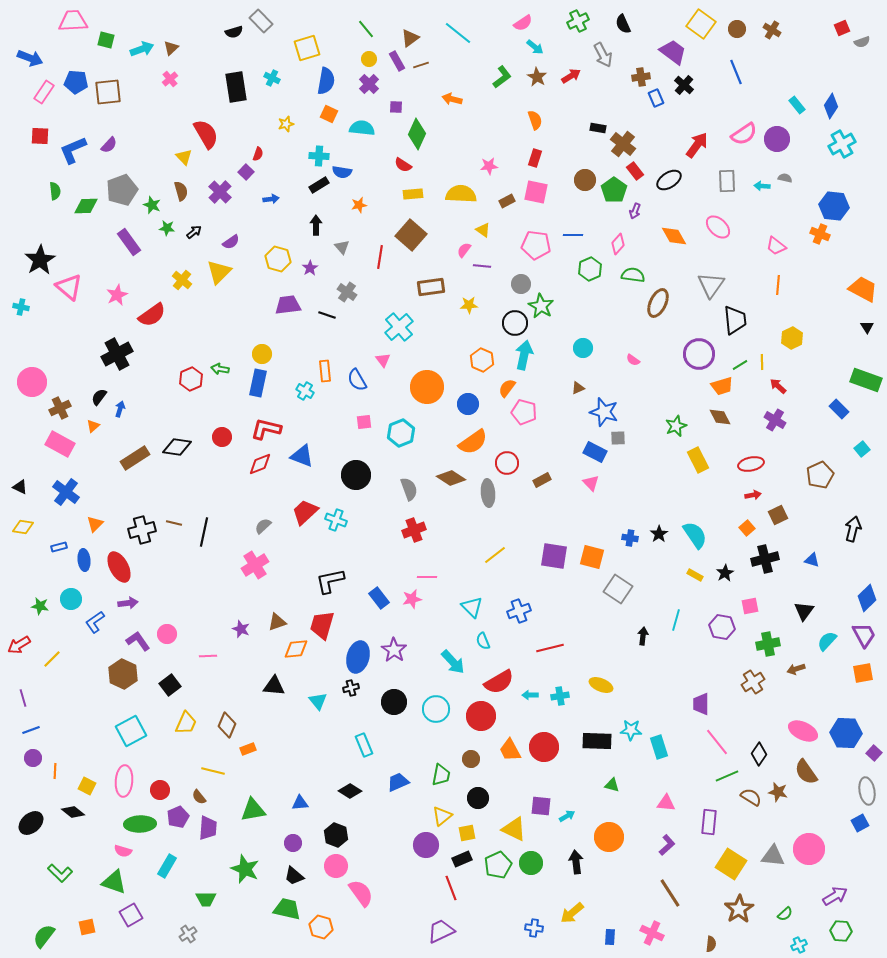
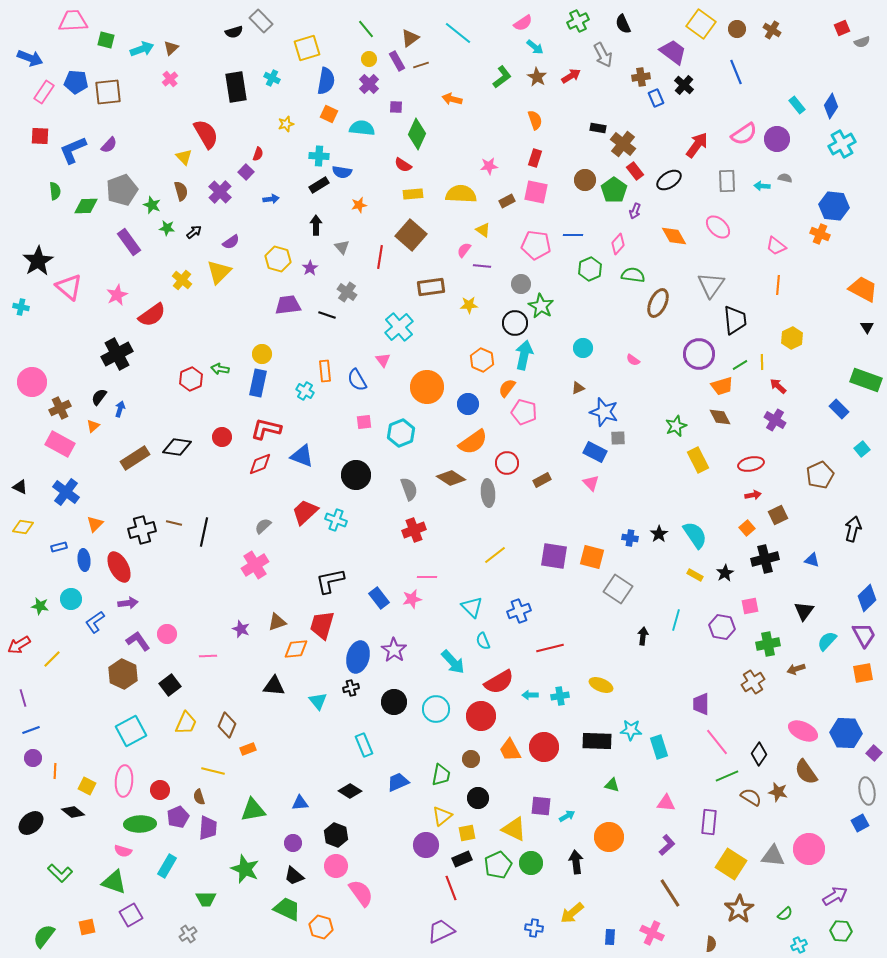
black star at (40, 260): moved 2 px left, 1 px down
brown semicircle at (199, 797): rotated 21 degrees clockwise
green trapezoid at (287, 909): rotated 12 degrees clockwise
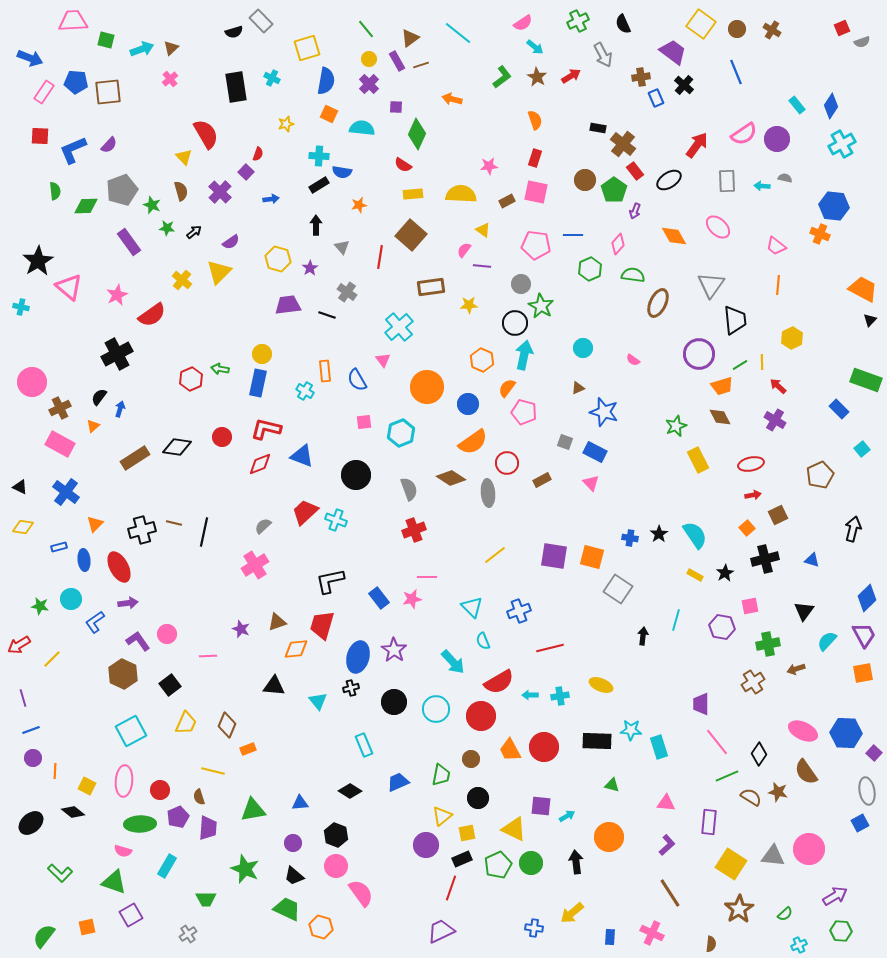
black triangle at (867, 327): moved 3 px right, 7 px up; rotated 16 degrees clockwise
gray square at (618, 438): moved 53 px left, 4 px down; rotated 21 degrees clockwise
red line at (451, 888): rotated 40 degrees clockwise
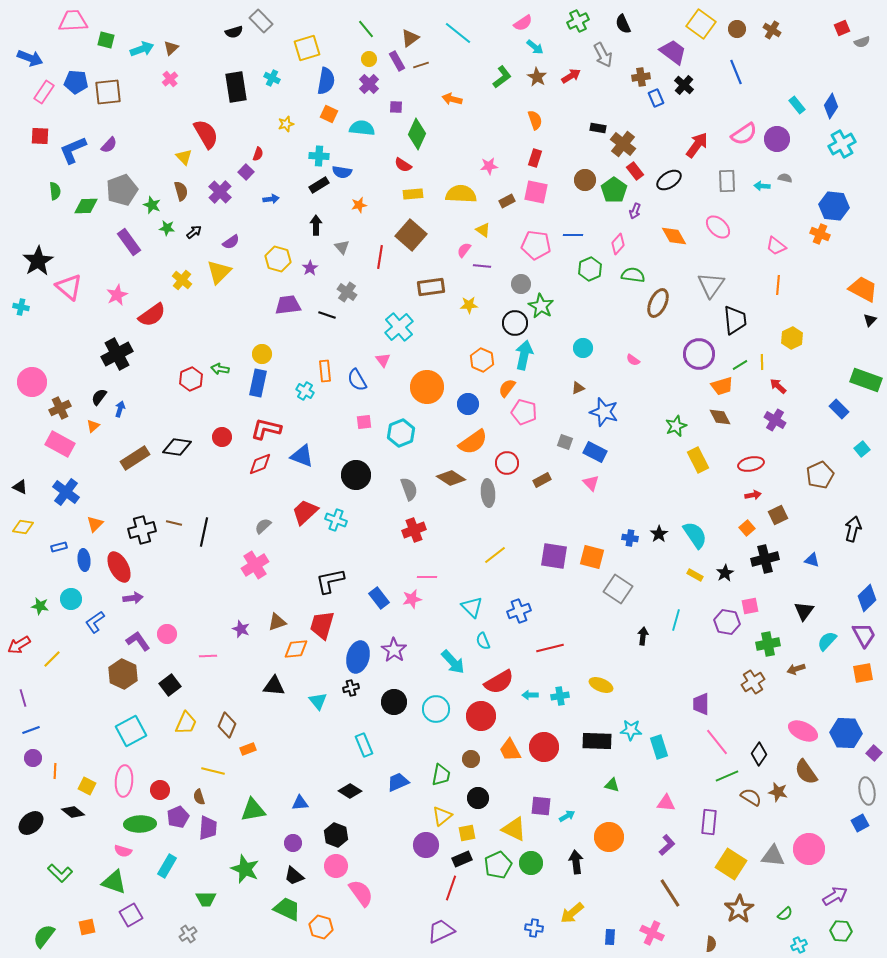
purple arrow at (128, 603): moved 5 px right, 5 px up
purple hexagon at (722, 627): moved 5 px right, 5 px up
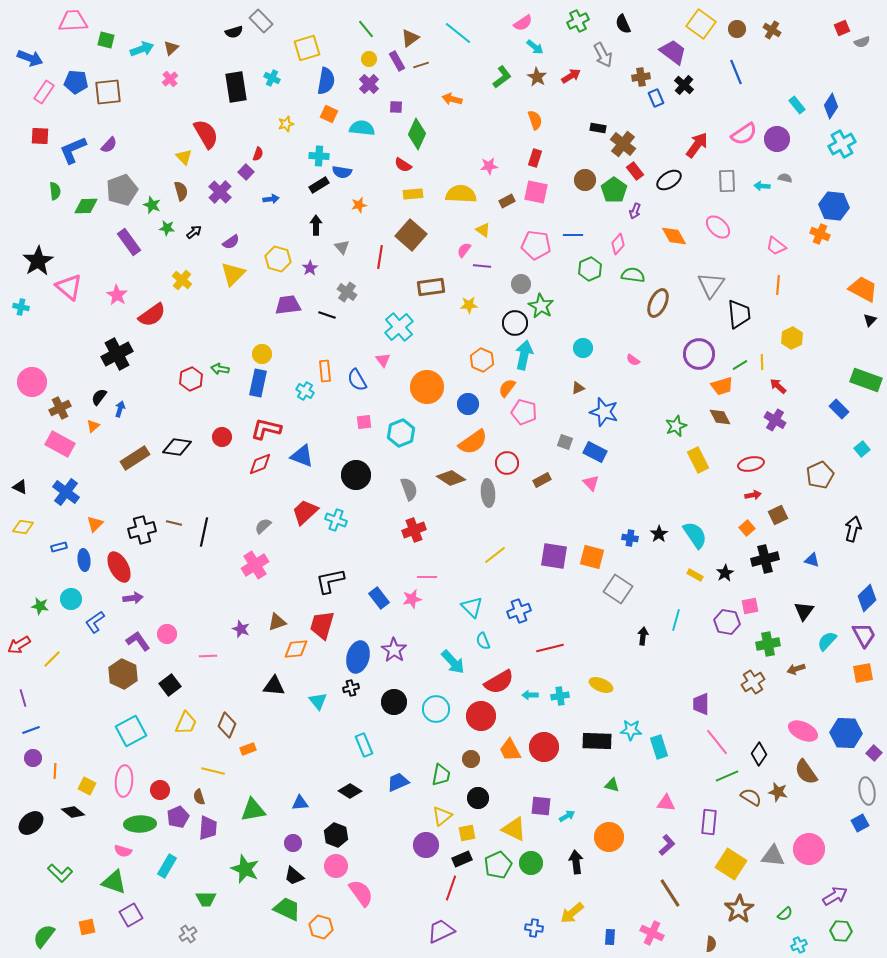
yellow triangle at (219, 272): moved 14 px right, 2 px down
pink star at (117, 295): rotated 15 degrees counterclockwise
black trapezoid at (735, 320): moved 4 px right, 6 px up
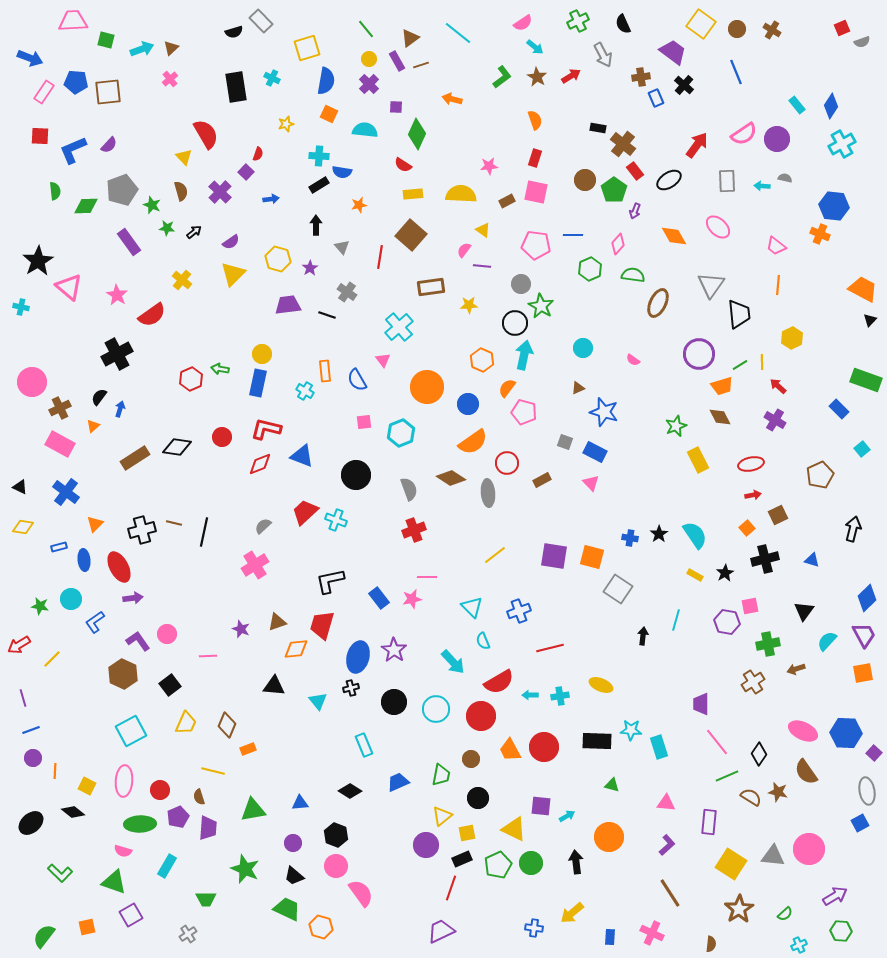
cyan semicircle at (362, 128): moved 3 px right, 2 px down
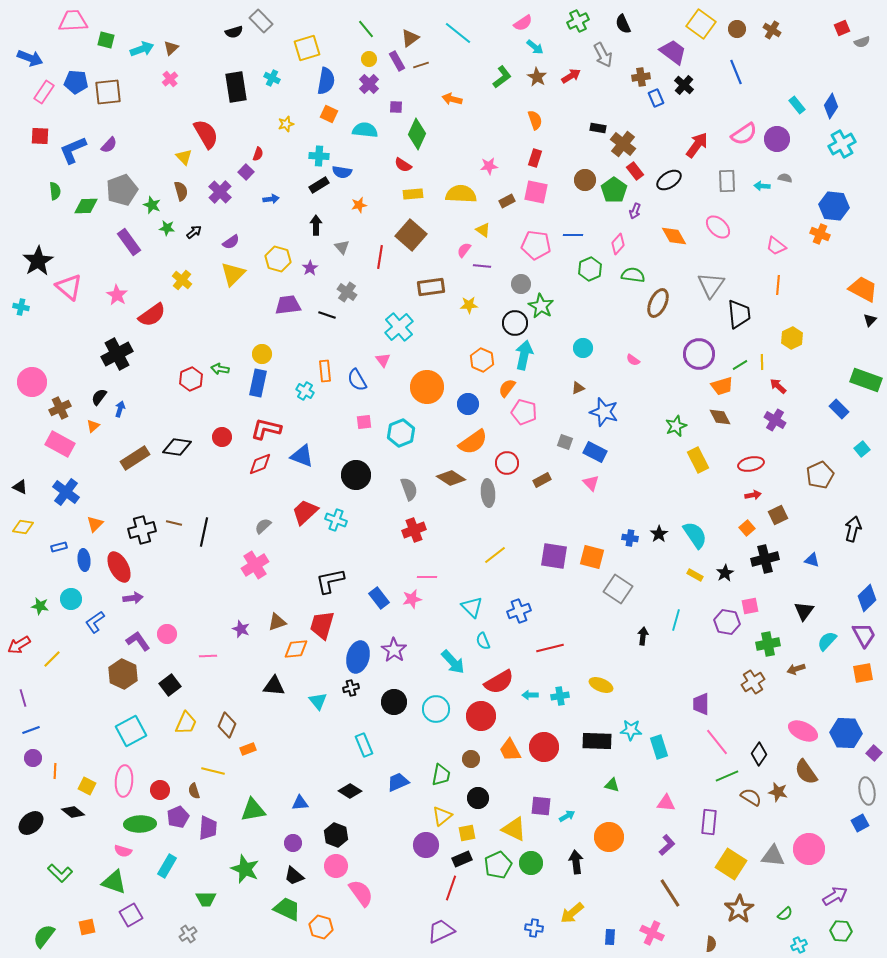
brown semicircle at (199, 797): moved 5 px left, 6 px up
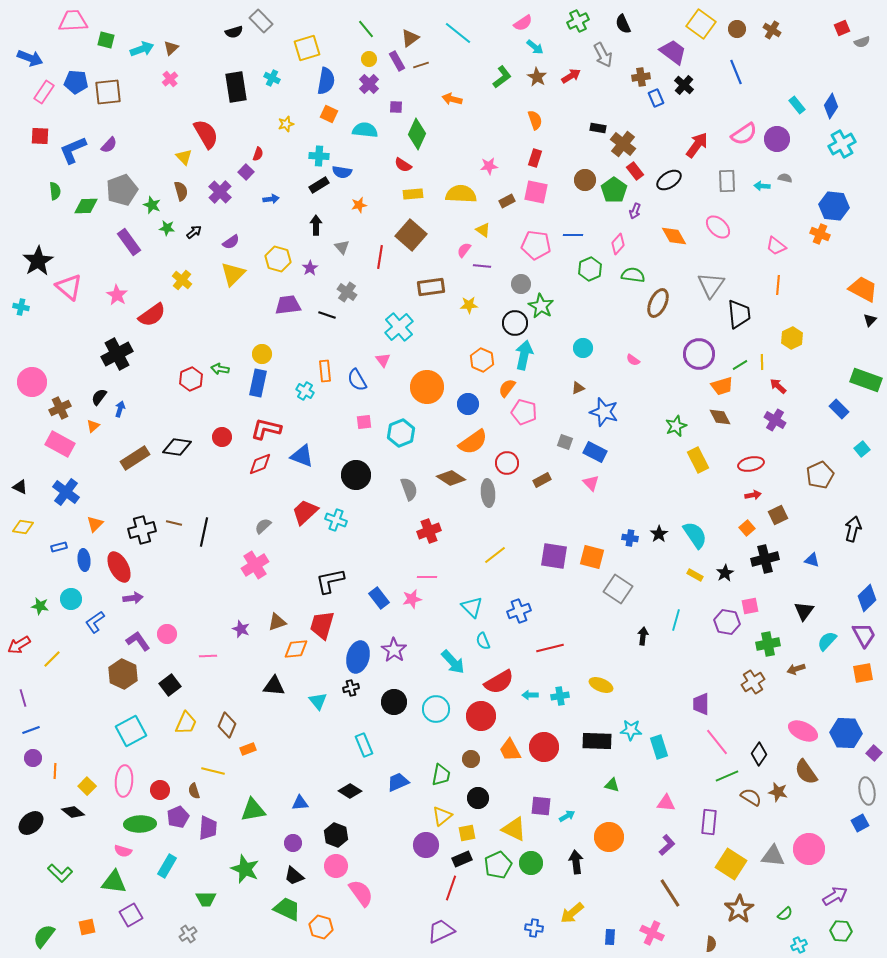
red cross at (414, 530): moved 15 px right, 1 px down
yellow square at (87, 786): rotated 18 degrees clockwise
green triangle at (114, 882): rotated 12 degrees counterclockwise
